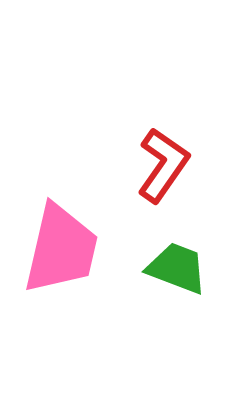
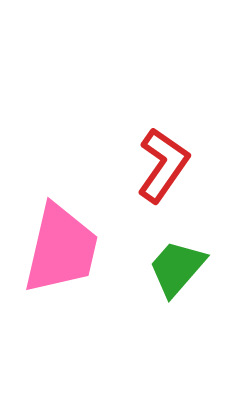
green trapezoid: rotated 70 degrees counterclockwise
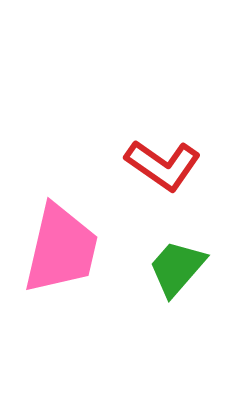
red L-shape: rotated 90 degrees clockwise
